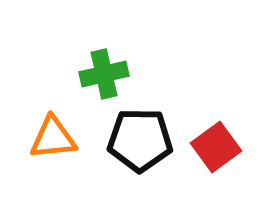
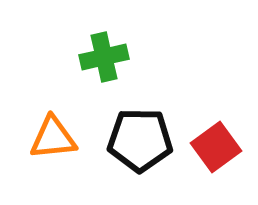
green cross: moved 17 px up
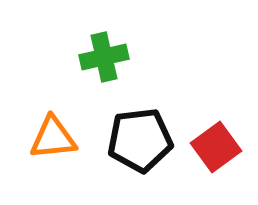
black pentagon: rotated 8 degrees counterclockwise
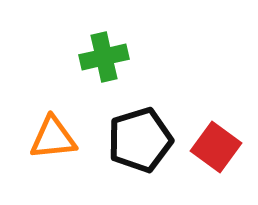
black pentagon: rotated 10 degrees counterclockwise
red square: rotated 18 degrees counterclockwise
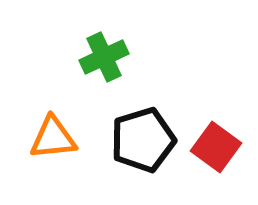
green cross: rotated 12 degrees counterclockwise
black pentagon: moved 3 px right
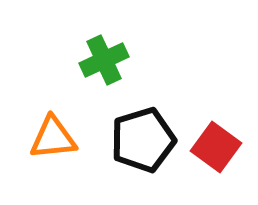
green cross: moved 3 px down
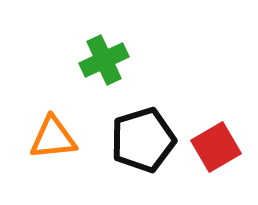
red square: rotated 24 degrees clockwise
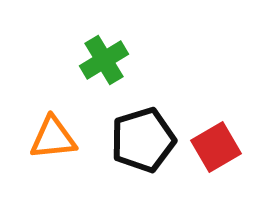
green cross: rotated 6 degrees counterclockwise
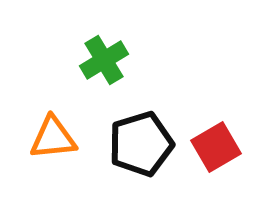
black pentagon: moved 2 px left, 4 px down
